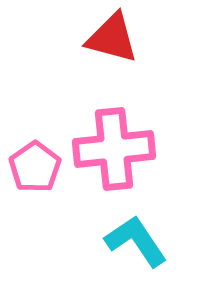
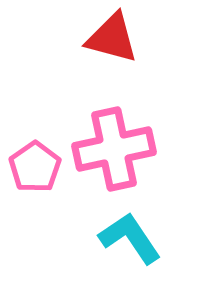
pink cross: rotated 6 degrees counterclockwise
cyan L-shape: moved 6 px left, 3 px up
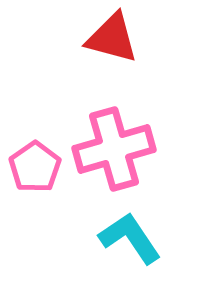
pink cross: rotated 4 degrees counterclockwise
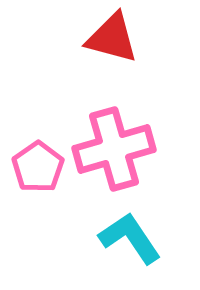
pink pentagon: moved 3 px right
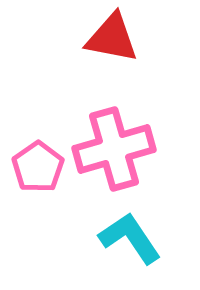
red triangle: rotated 4 degrees counterclockwise
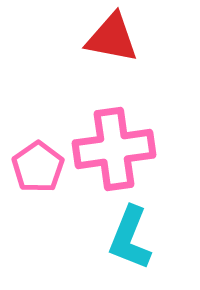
pink cross: rotated 8 degrees clockwise
cyan L-shape: rotated 124 degrees counterclockwise
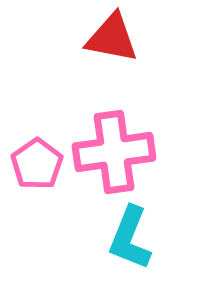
pink cross: moved 3 px down
pink pentagon: moved 1 px left, 3 px up
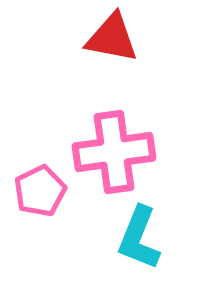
pink pentagon: moved 3 px right, 27 px down; rotated 9 degrees clockwise
cyan L-shape: moved 9 px right
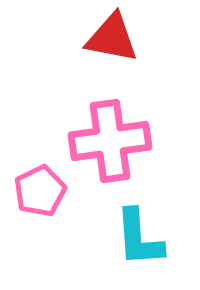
pink cross: moved 4 px left, 11 px up
cyan L-shape: rotated 26 degrees counterclockwise
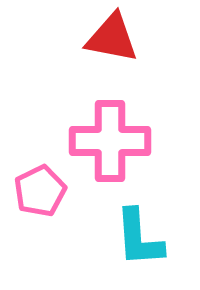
pink cross: rotated 8 degrees clockwise
